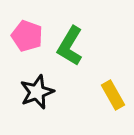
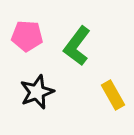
pink pentagon: rotated 16 degrees counterclockwise
green L-shape: moved 7 px right; rotated 6 degrees clockwise
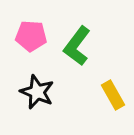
pink pentagon: moved 4 px right
black star: rotated 28 degrees counterclockwise
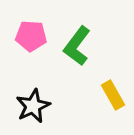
black star: moved 4 px left, 14 px down; rotated 24 degrees clockwise
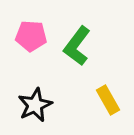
yellow rectangle: moved 5 px left, 5 px down
black star: moved 2 px right, 1 px up
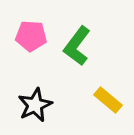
yellow rectangle: rotated 20 degrees counterclockwise
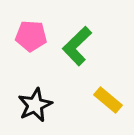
green L-shape: rotated 9 degrees clockwise
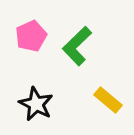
pink pentagon: rotated 28 degrees counterclockwise
black star: moved 1 px right, 1 px up; rotated 20 degrees counterclockwise
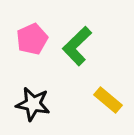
pink pentagon: moved 1 px right, 3 px down
black star: moved 3 px left; rotated 16 degrees counterclockwise
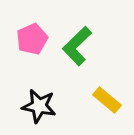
yellow rectangle: moved 1 px left
black star: moved 6 px right, 2 px down
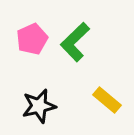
green L-shape: moved 2 px left, 4 px up
black star: rotated 24 degrees counterclockwise
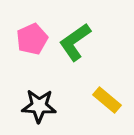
green L-shape: rotated 9 degrees clockwise
black star: rotated 16 degrees clockwise
